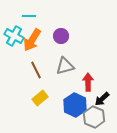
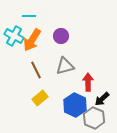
gray hexagon: moved 1 px down
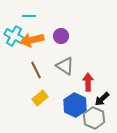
orange arrow: rotated 45 degrees clockwise
gray triangle: rotated 48 degrees clockwise
